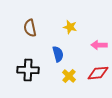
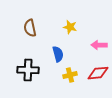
yellow cross: moved 1 px right, 1 px up; rotated 32 degrees clockwise
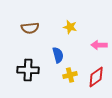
brown semicircle: rotated 84 degrees counterclockwise
blue semicircle: moved 1 px down
red diamond: moved 2 px left, 4 px down; rotated 30 degrees counterclockwise
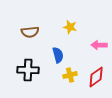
brown semicircle: moved 4 px down
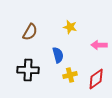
brown semicircle: rotated 54 degrees counterclockwise
red diamond: moved 2 px down
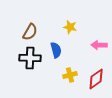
blue semicircle: moved 2 px left, 5 px up
black cross: moved 2 px right, 12 px up
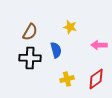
yellow cross: moved 3 px left, 4 px down
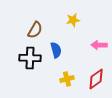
yellow star: moved 3 px right, 7 px up; rotated 24 degrees counterclockwise
brown semicircle: moved 5 px right, 2 px up
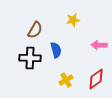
yellow cross: moved 1 px left, 1 px down; rotated 16 degrees counterclockwise
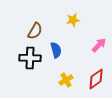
brown semicircle: moved 1 px down
pink arrow: rotated 133 degrees clockwise
